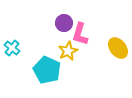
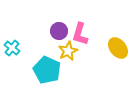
purple circle: moved 5 px left, 8 px down
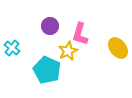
purple circle: moved 9 px left, 5 px up
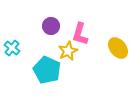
purple circle: moved 1 px right
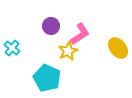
pink L-shape: rotated 140 degrees counterclockwise
cyan pentagon: moved 8 px down
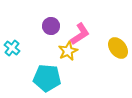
cyan pentagon: rotated 20 degrees counterclockwise
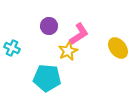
purple circle: moved 2 px left
pink L-shape: moved 1 px left
cyan cross: rotated 14 degrees counterclockwise
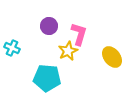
pink L-shape: rotated 40 degrees counterclockwise
yellow ellipse: moved 6 px left, 9 px down
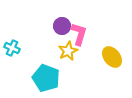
purple circle: moved 13 px right
cyan pentagon: moved 1 px left; rotated 16 degrees clockwise
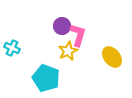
pink L-shape: moved 1 px left, 1 px down
